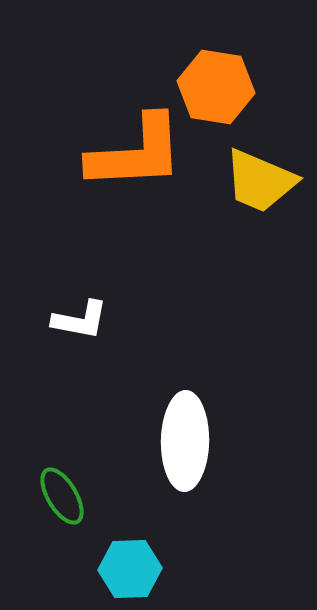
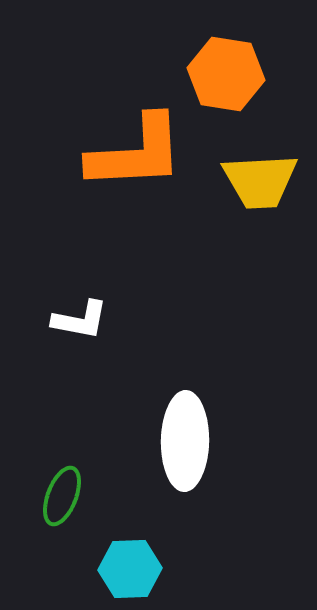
orange hexagon: moved 10 px right, 13 px up
yellow trapezoid: rotated 26 degrees counterclockwise
green ellipse: rotated 52 degrees clockwise
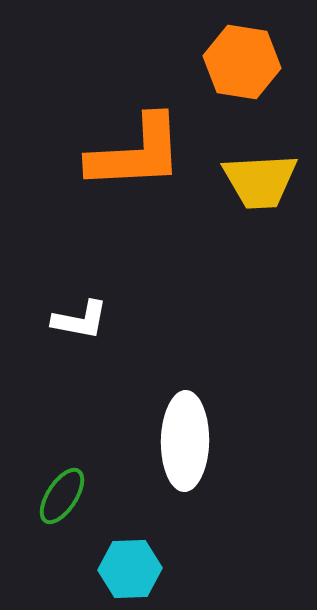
orange hexagon: moved 16 px right, 12 px up
green ellipse: rotated 12 degrees clockwise
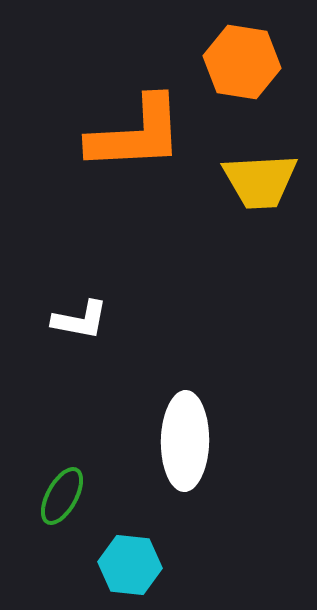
orange L-shape: moved 19 px up
green ellipse: rotated 4 degrees counterclockwise
cyan hexagon: moved 4 px up; rotated 8 degrees clockwise
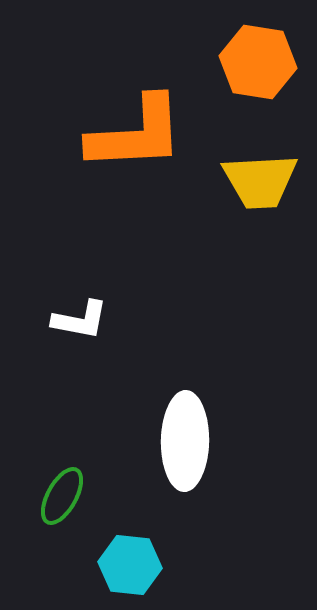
orange hexagon: moved 16 px right
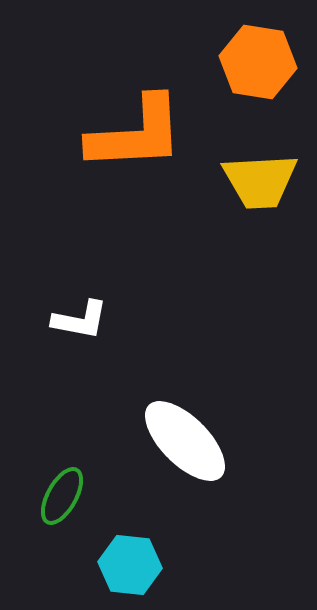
white ellipse: rotated 46 degrees counterclockwise
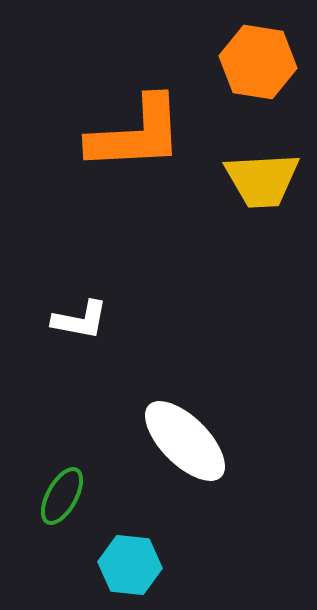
yellow trapezoid: moved 2 px right, 1 px up
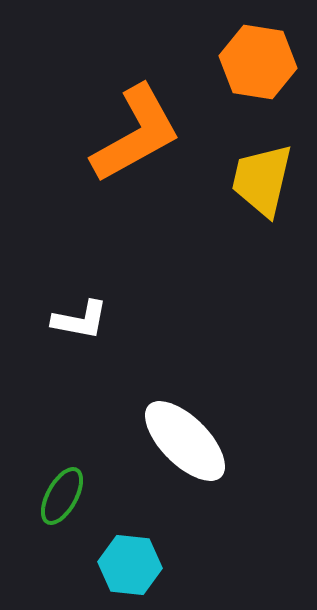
orange L-shape: rotated 26 degrees counterclockwise
yellow trapezoid: rotated 106 degrees clockwise
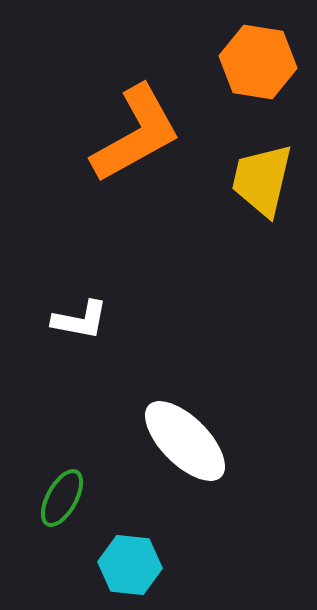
green ellipse: moved 2 px down
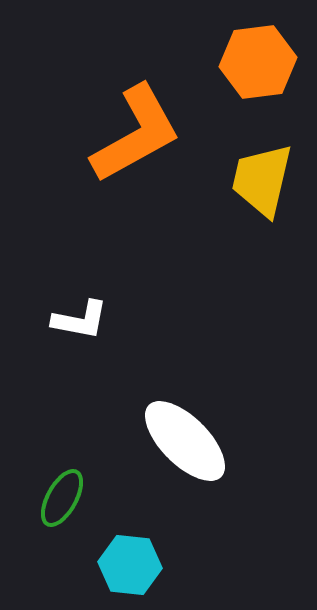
orange hexagon: rotated 16 degrees counterclockwise
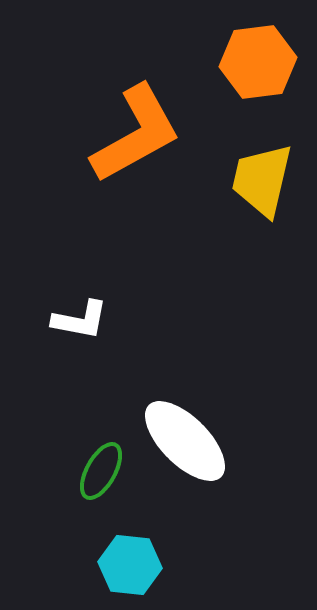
green ellipse: moved 39 px right, 27 px up
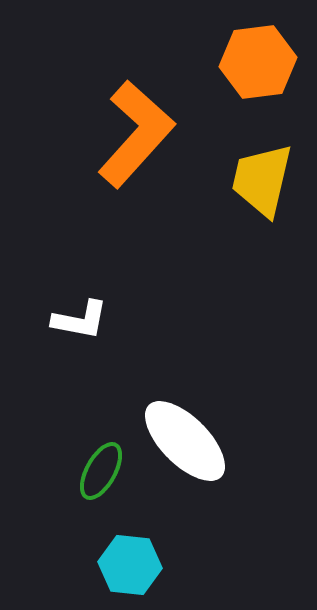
orange L-shape: rotated 19 degrees counterclockwise
